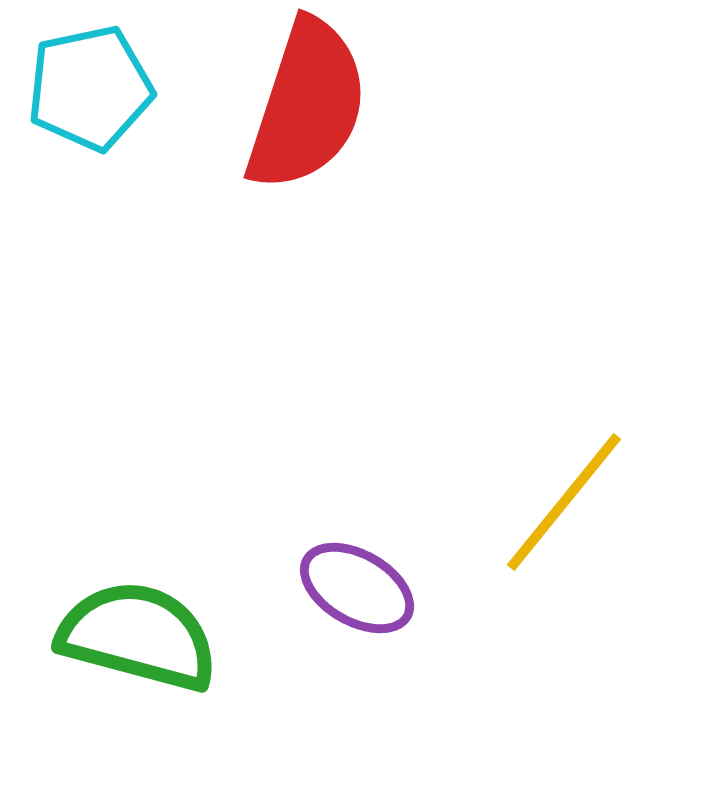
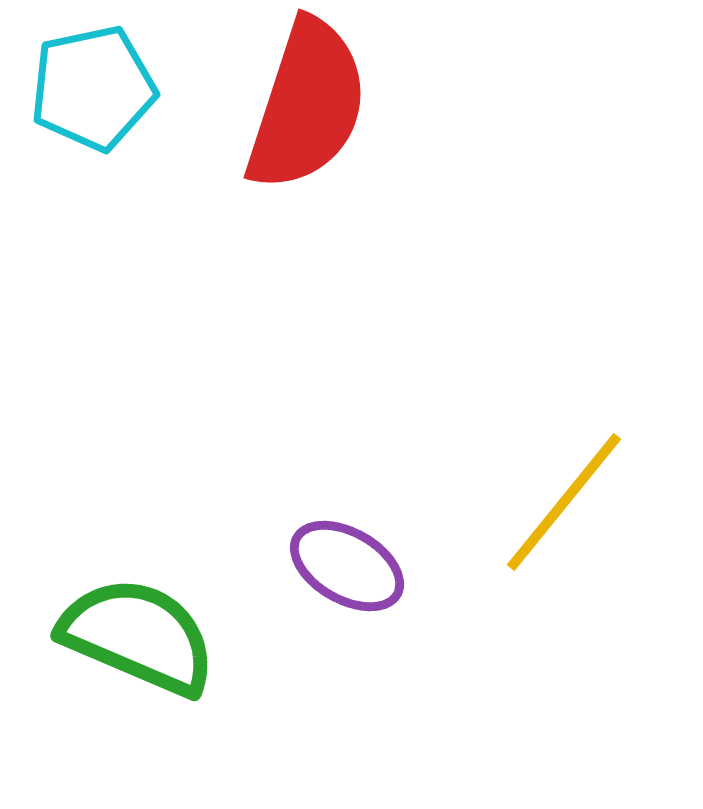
cyan pentagon: moved 3 px right
purple ellipse: moved 10 px left, 22 px up
green semicircle: rotated 8 degrees clockwise
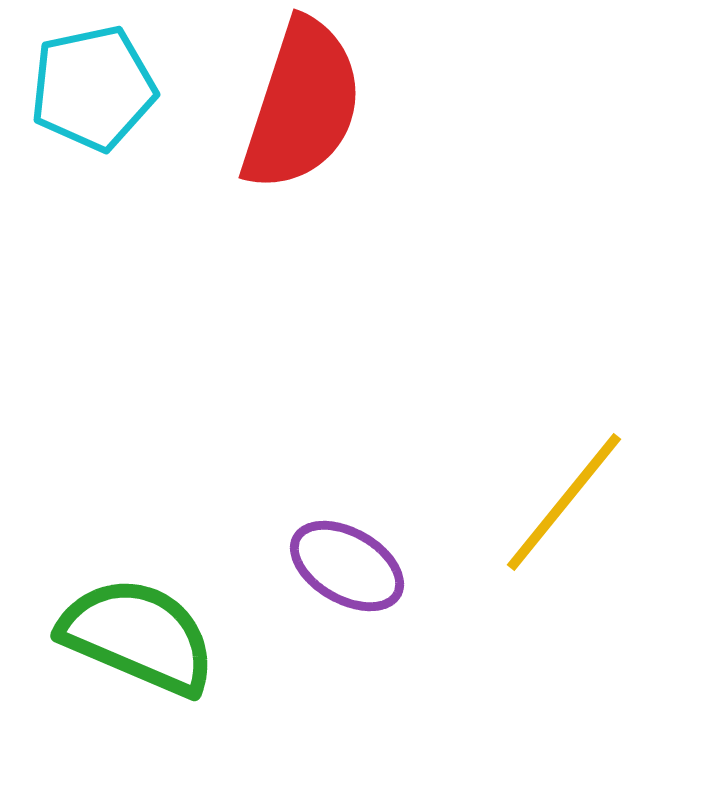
red semicircle: moved 5 px left
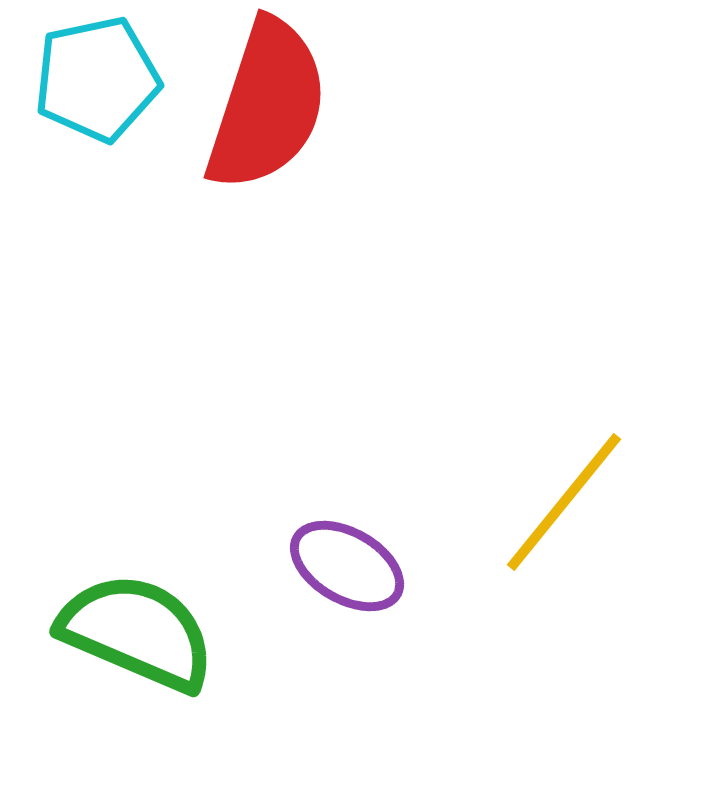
cyan pentagon: moved 4 px right, 9 px up
red semicircle: moved 35 px left
green semicircle: moved 1 px left, 4 px up
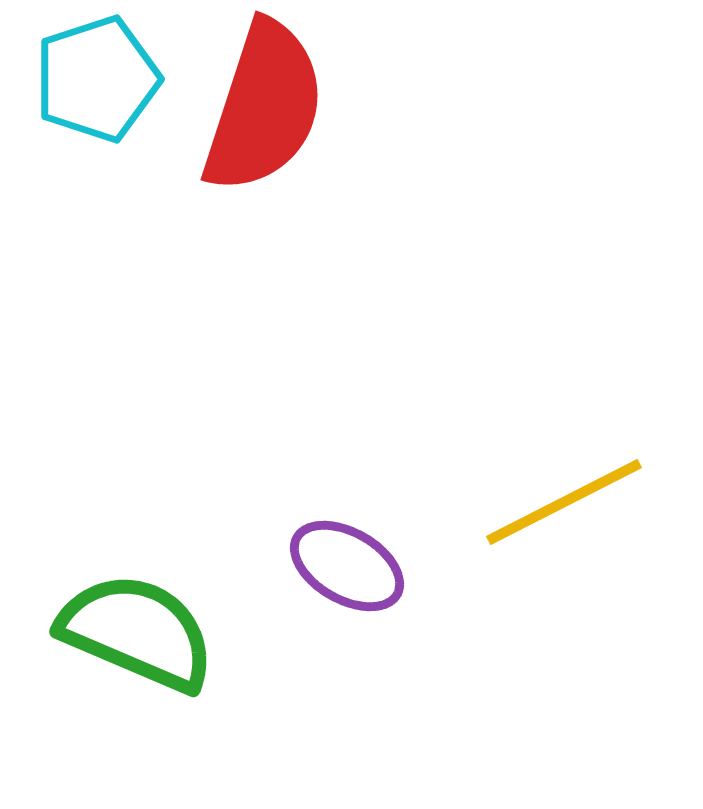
cyan pentagon: rotated 6 degrees counterclockwise
red semicircle: moved 3 px left, 2 px down
yellow line: rotated 24 degrees clockwise
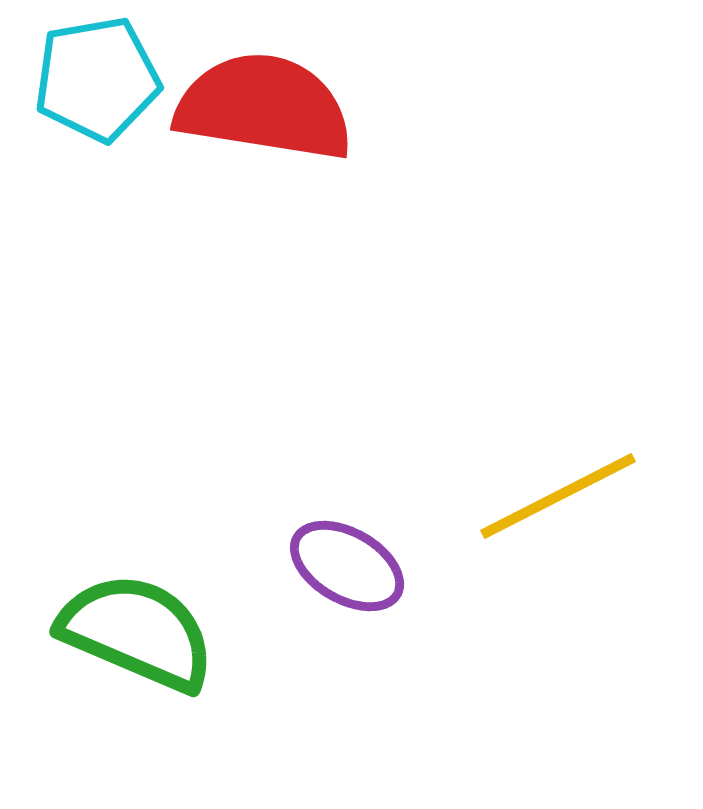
cyan pentagon: rotated 8 degrees clockwise
red semicircle: rotated 99 degrees counterclockwise
yellow line: moved 6 px left, 6 px up
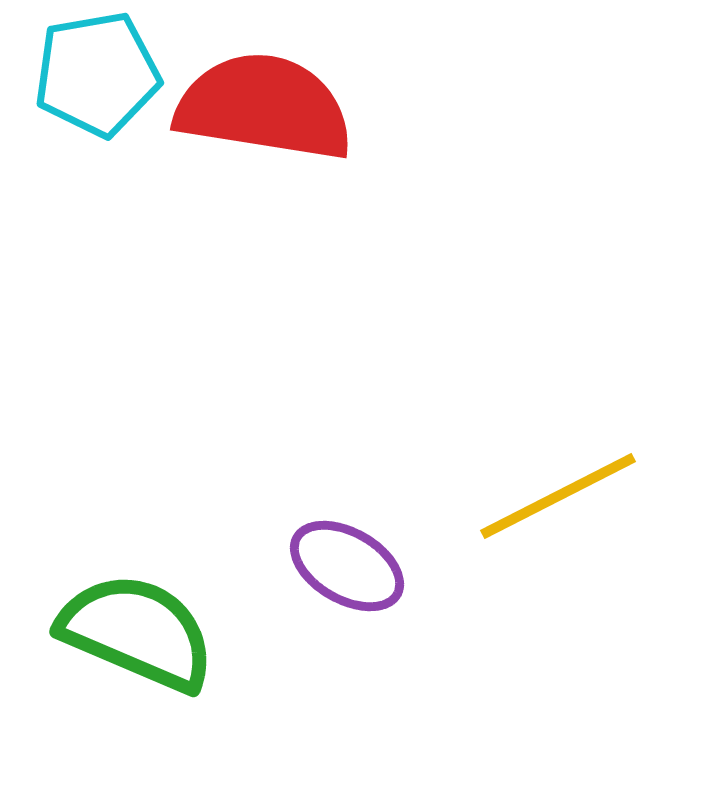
cyan pentagon: moved 5 px up
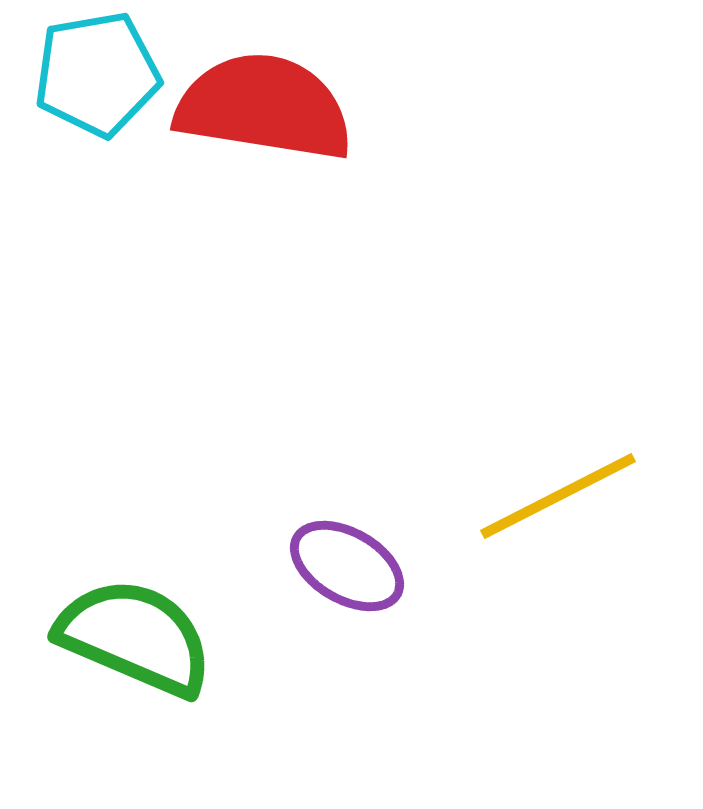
green semicircle: moved 2 px left, 5 px down
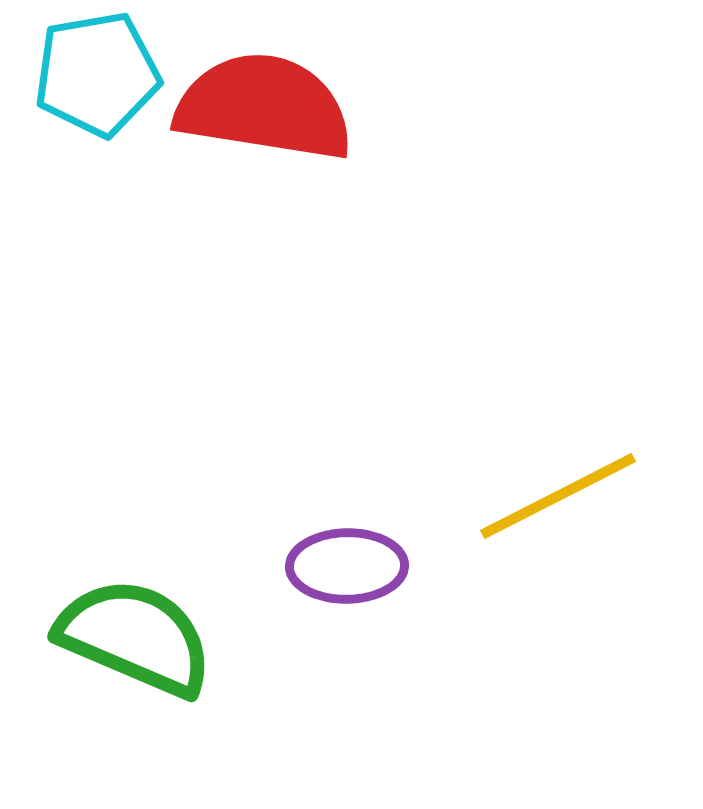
purple ellipse: rotated 31 degrees counterclockwise
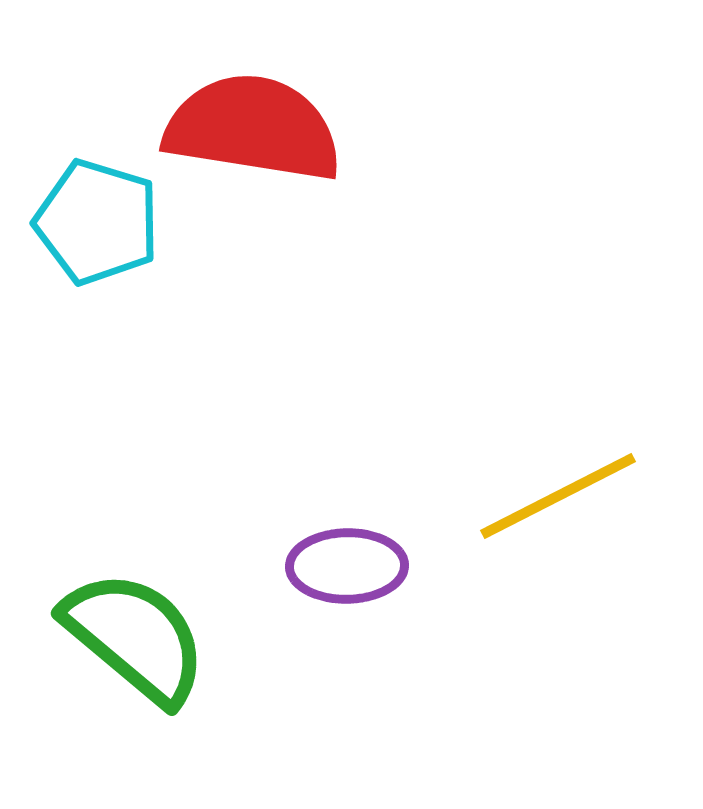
cyan pentagon: moved 148 px down; rotated 27 degrees clockwise
red semicircle: moved 11 px left, 21 px down
green semicircle: rotated 17 degrees clockwise
